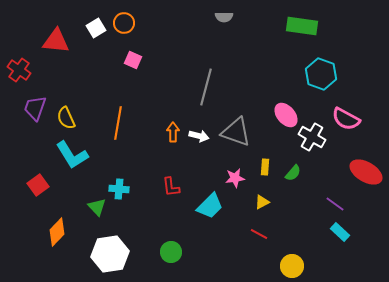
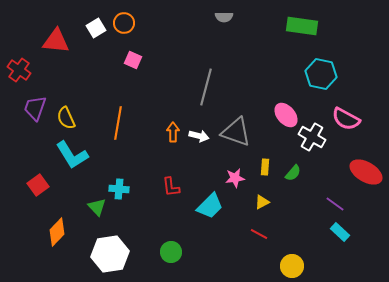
cyan hexagon: rotated 8 degrees counterclockwise
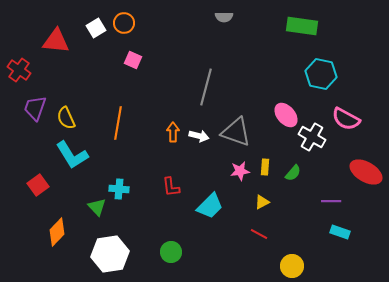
pink star: moved 5 px right, 7 px up
purple line: moved 4 px left, 3 px up; rotated 36 degrees counterclockwise
cyan rectangle: rotated 24 degrees counterclockwise
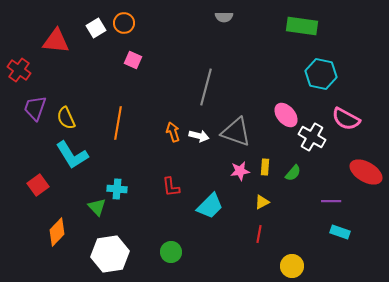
orange arrow: rotated 18 degrees counterclockwise
cyan cross: moved 2 px left
red line: rotated 72 degrees clockwise
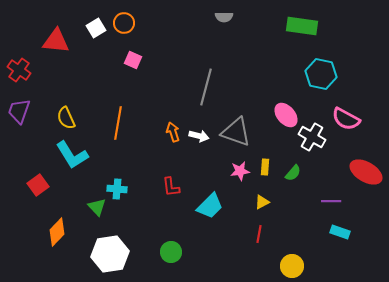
purple trapezoid: moved 16 px left, 3 px down
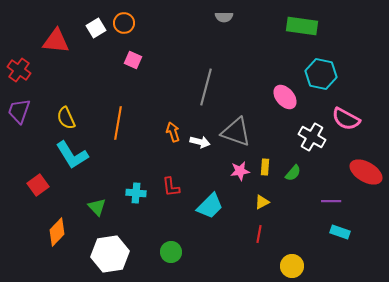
pink ellipse: moved 1 px left, 18 px up
white arrow: moved 1 px right, 6 px down
cyan cross: moved 19 px right, 4 px down
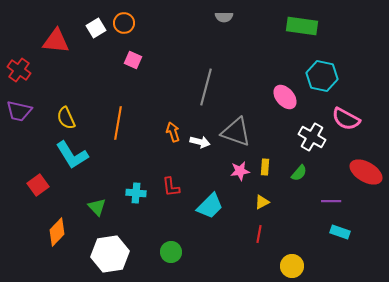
cyan hexagon: moved 1 px right, 2 px down
purple trapezoid: rotated 96 degrees counterclockwise
green semicircle: moved 6 px right
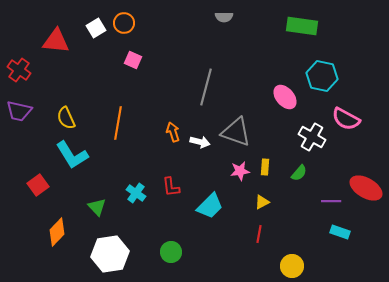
red ellipse: moved 16 px down
cyan cross: rotated 30 degrees clockwise
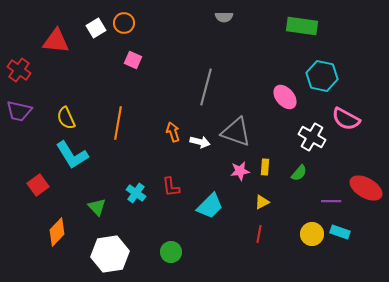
yellow circle: moved 20 px right, 32 px up
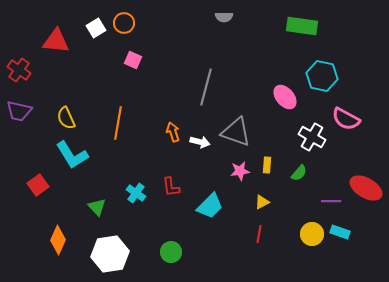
yellow rectangle: moved 2 px right, 2 px up
orange diamond: moved 1 px right, 8 px down; rotated 20 degrees counterclockwise
